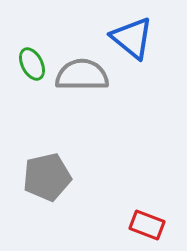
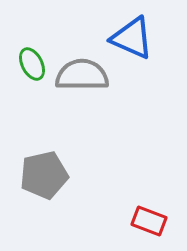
blue triangle: rotated 15 degrees counterclockwise
gray pentagon: moved 3 px left, 2 px up
red rectangle: moved 2 px right, 4 px up
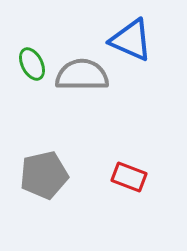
blue triangle: moved 1 px left, 2 px down
red rectangle: moved 20 px left, 44 px up
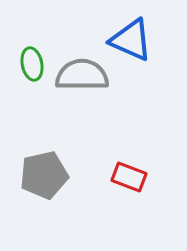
green ellipse: rotated 16 degrees clockwise
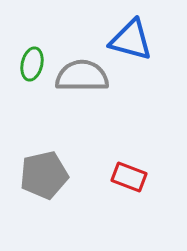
blue triangle: rotated 9 degrees counterclockwise
green ellipse: rotated 24 degrees clockwise
gray semicircle: moved 1 px down
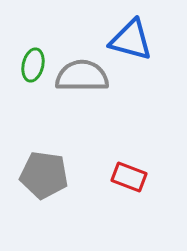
green ellipse: moved 1 px right, 1 px down
gray pentagon: rotated 21 degrees clockwise
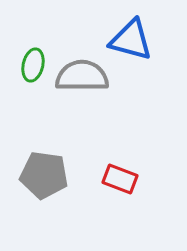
red rectangle: moved 9 px left, 2 px down
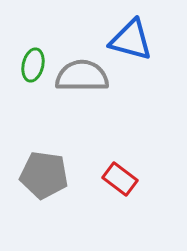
red rectangle: rotated 16 degrees clockwise
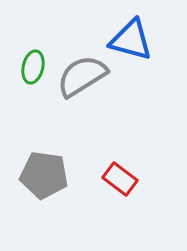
green ellipse: moved 2 px down
gray semicircle: rotated 32 degrees counterclockwise
